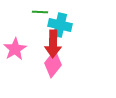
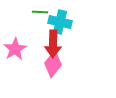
cyan cross: moved 3 px up
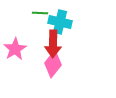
green line: moved 1 px down
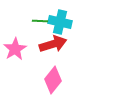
green line: moved 8 px down
red arrow: rotated 108 degrees counterclockwise
pink diamond: moved 16 px down
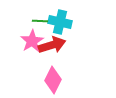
red arrow: moved 1 px left, 1 px down
pink star: moved 17 px right, 8 px up
pink diamond: rotated 12 degrees counterclockwise
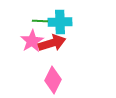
cyan cross: rotated 15 degrees counterclockwise
red arrow: moved 2 px up
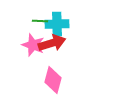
cyan cross: moved 3 px left, 2 px down
pink star: moved 1 px right, 4 px down; rotated 20 degrees counterclockwise
pink diamond: rotated 12 degrees counterclockwise
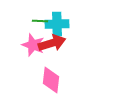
pink diamond: moved 2 px left; rotated 8 degrees counterclockwise
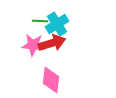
cyan cross: rotated 30 degrees counterclockwise
pink star: rotated 15 degrees counterclockwise
